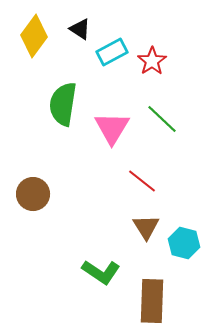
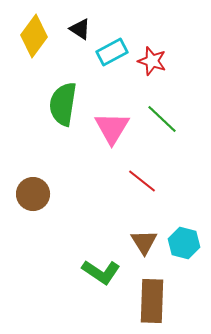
red star: rotated 20 degrees counterclockwise
brown triangle: moved 2 px left, 15 px down
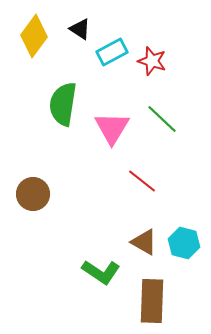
brown triangle: rotated 28 degrees counterclockwise
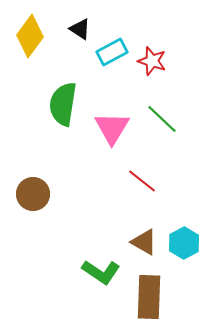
yellow diamond: moved 4 px left
cyan hexagon: rotated 16 degrees clockwise
brown rectangle: moved 3 px left, 4 px up
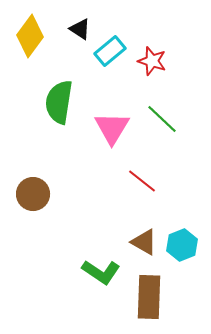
cyan rectangle: moved 2 px left, 1 px up; rotated 12 degrees counterclockwise
green semicircle: moved 4 px left, 2 px up
cyan hexagon: moved 2 px left, 2 px down; rotated 8 degrees clockwise
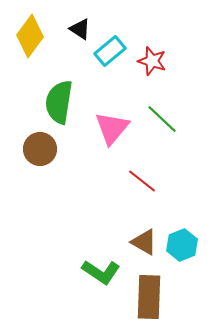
pink triangle: rotated 9 degrees clockwise
brown circle: moved 7 px right, 45 px up
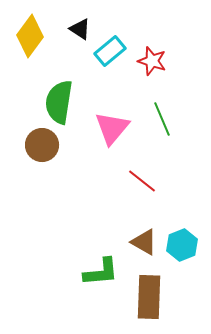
green line: rotated 24 degrees clockwise
brown circle: moved 2 px right, 4 px up
green L-shape: rotated 39 degrees counterclockwise
